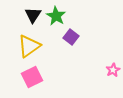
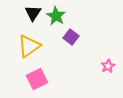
black triangle: moved 2 px up
pink star: moved 5 px left, 4 px up
pink square: moved 5 px right, 2 px down
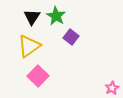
black triangle: moved 1 px left, 4 px down
pink star: moved 4 px right, 22 px down
pink square: moved 1 px right, 3 px up; rotated 20 degrees counterclockwise
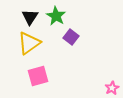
black triangle: moved 2 px left
yellow triangle: moved 3 px up
pink square: rotated 30 degrees clockwise
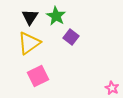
pink square: rotated 10 degrees counterclockwise
pink star: rotated 16 degrees counterclockwise
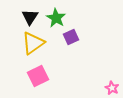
green star: moved 2 px down
purple square: rotated 28 degrees clockwise
yellow triangle: moved 4 px right
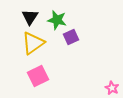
green star: moved 1 px right, 2 px down; rotated 18 degrees counterclockwise
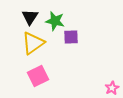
green star: moved 2 px left, 1 px down
purple square: rotated 21 degrees clockwise
pink star: rotated 16 degrees clockwise
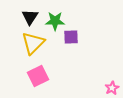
green star: rotated 12 degrees counterclockwise
yellow triangle: rotated 10 degrees counterclockwise
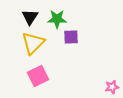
green star: moved 2 px right, 2 px up
pink star: moved 1 px up; rotated 16 degrees clockwise
